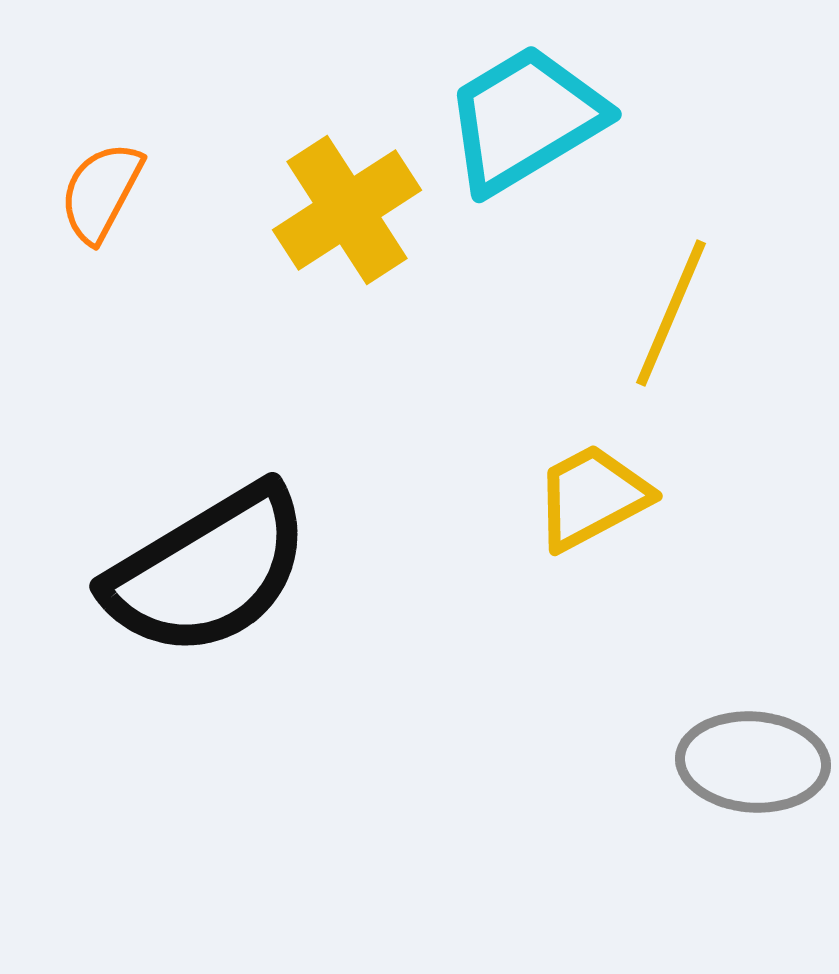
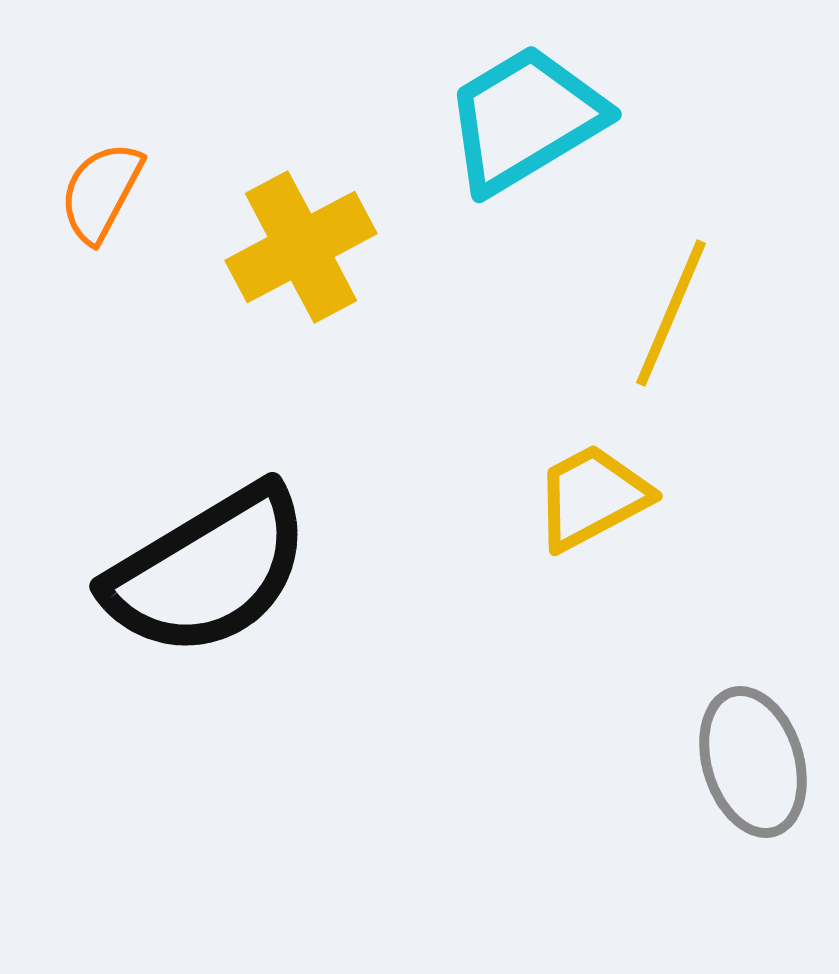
yellow cross: moved 46 px left, 37 px down; rotated 5 degrees clockwise
gray ellipse: rotated 69 degrees clockwise
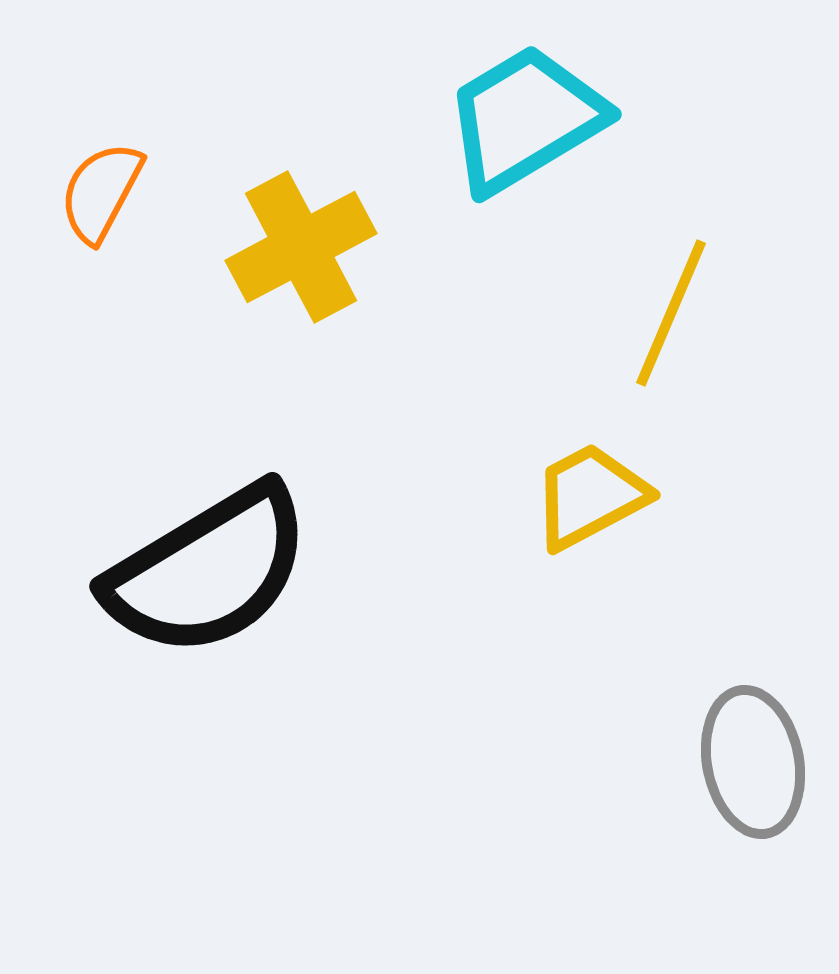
yellow trapezoid: moved 2 px left, 1 px up
gray ellipse: rotated 6 degrees clockwise
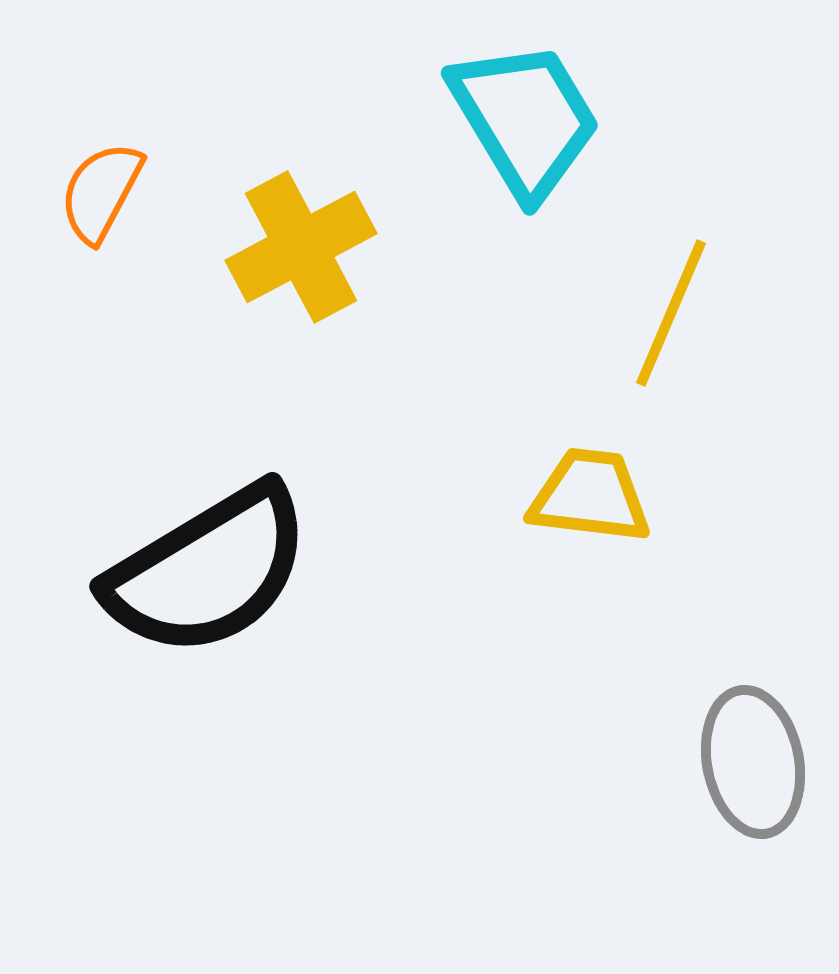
cyan trapezoid: rotated 90 degrees clockwise
yellow trapezoid: rotated 35 degrees clockwise
